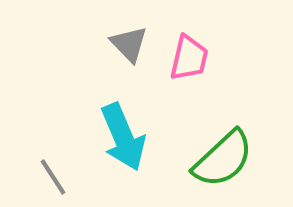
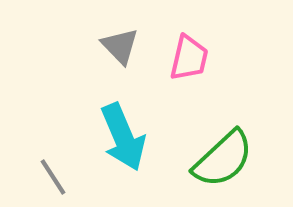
gray triangle: moved 9 px left, 2 px down
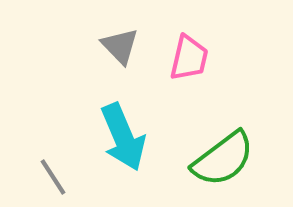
green semicircle: rotated 6 degrees clockwise
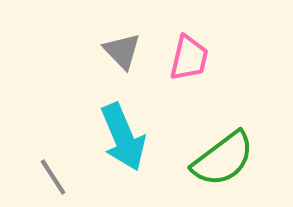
gray triangle: moved 2 px right, 5 px down
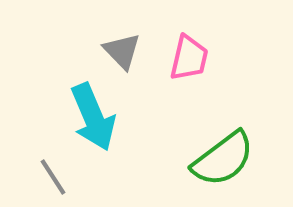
cyan arrow: moved 30 px left, 20 px up
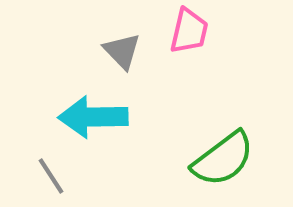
pink trapezoid: moved 27 px up
cyan arrow: rotated 112 degrees clockwise
gray line: moved 2 px left, 1 px up
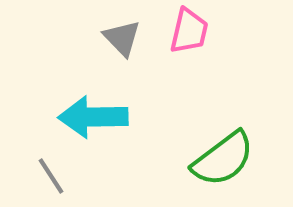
gray triangle: moved 13 px up
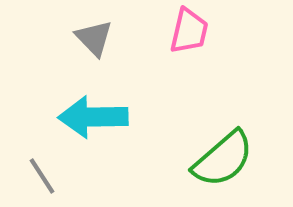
gray triangle: moved 28 px left
green semicircle: rotated 4 degrees counterclockwise
gray line: moved 9 px left
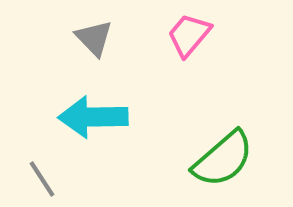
pink trapezoid: moved 4 px down; rotated 153 degrees counterclockwise
gray line: moved 3 px down
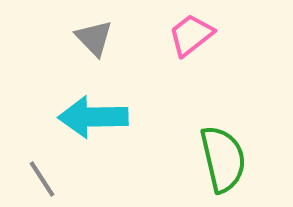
pink trapezoid: moved 2 px right; rotated 12 degrees clockwise
green semicircle: rotated 62 degrees counterclockwise
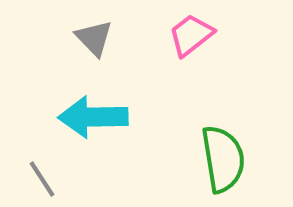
green semicircle: rotated 4 degrees clockwise
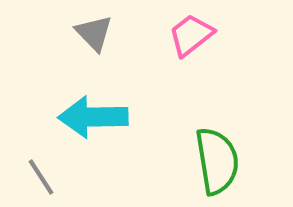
gray triangle: moved 5 px up
green semicircle: moved 6 px left, 2 px down
gray line: moved 1 px left, 2 px up
